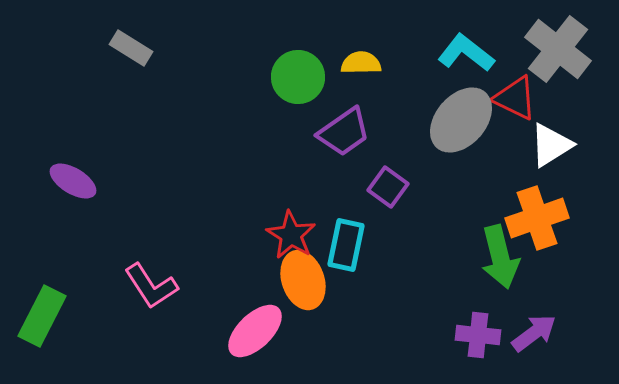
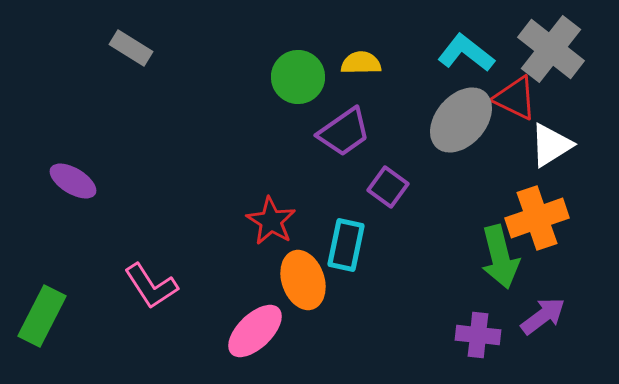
gray cross: moved 7 px left
red star: moved 20 px left, 14 px up
purple arrow: moved 9 px right, 17 px up
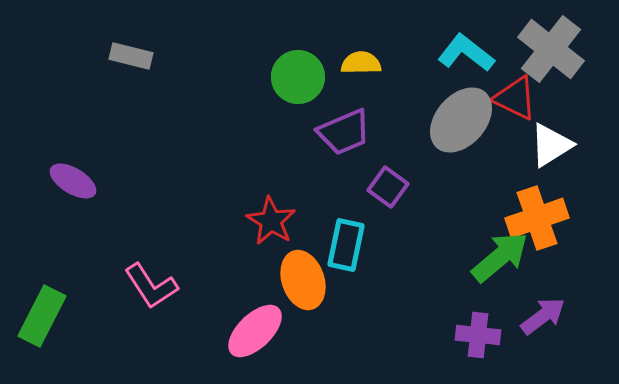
gray rectangle: moved 8 px down; rotated 18 degrees counterclockwise
purple trapezoid: rotated 12 degrees clockwise
green arrow: rotated 116 degrees counterclockwise
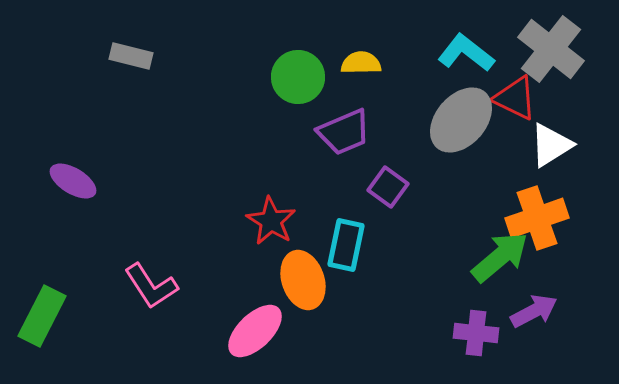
purple arrow: moved 9 px left, 5 px up; rotated 9 degrees clockwise
purple cross: moved 2 px left, 2 px up
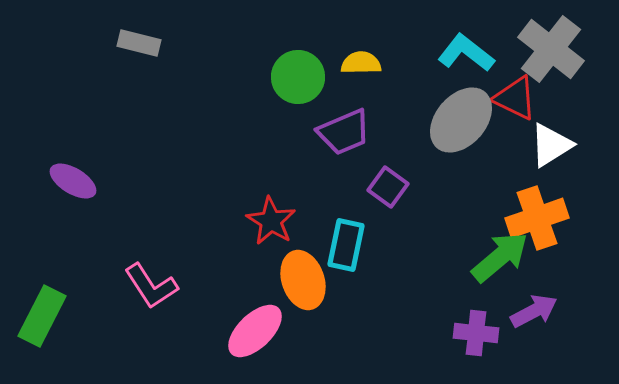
gray rectangle: moved 8 px right, 13 px up
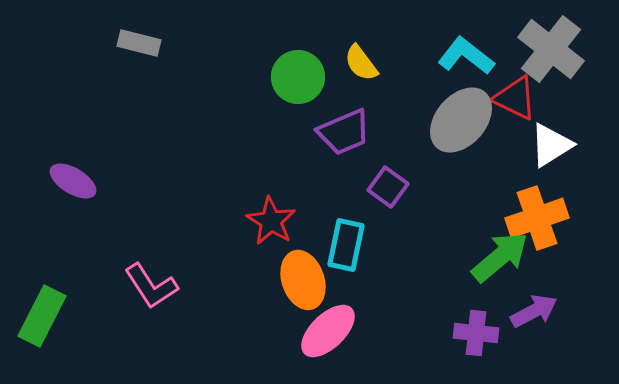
cyan L-shape: moved 3 px down
yellow semicircle: rotated 126 degrees counterclockwise
pink ellipse: moved 73 px right
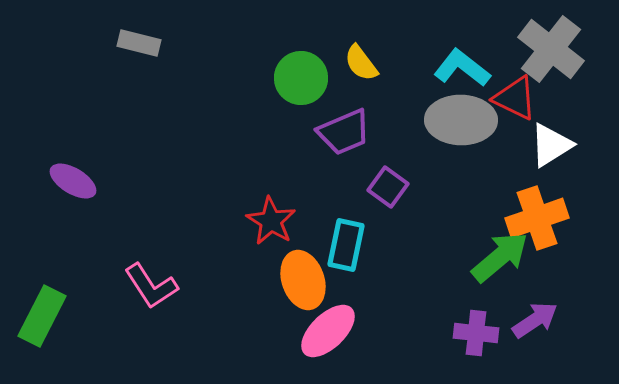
cyan L-shape: moved 4 px left, 12 px down
green circle: moved 3 px right, 1 px down
gray ellipse: rotated 50 degrees clockwise
purple arrow: moved 1 px right, 9 px down; rotated 6 degrees counterclockwise
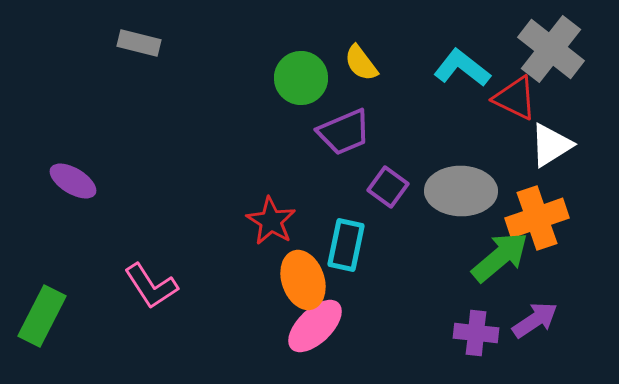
gray ellipse: moved 71 px down
pink ellipse: moved 13 px left, 5 px up
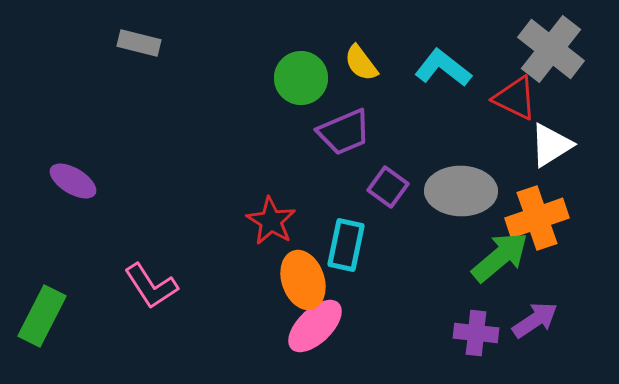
cyan L-shape: moved 19 px left
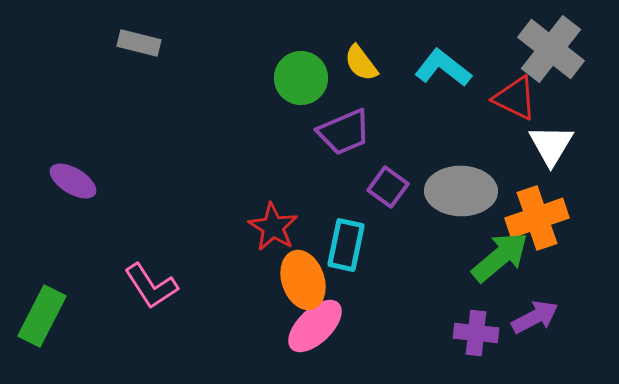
white triangle: rotated 27 degrees counterclockwise
red star: moved 2 px right, 6 px down
purple arrow: moved 3 px up; rotated 6 degrees clockwise
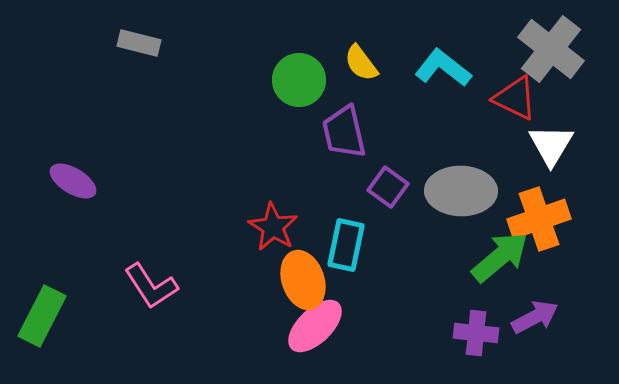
green circle: moved 2 px left, 2 px down
purple trapezoid: rotated 100 degrees clockwise
orange cross: moved 2 px right, 1 px down
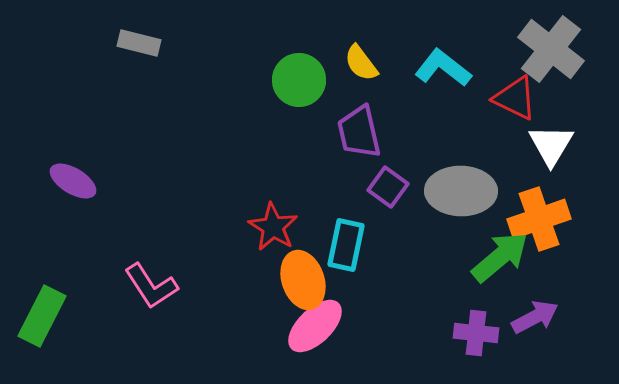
purple trapezoid: moved 15 px right
